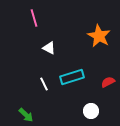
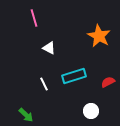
cyan rectangle: moved 2 px right, 1 px up
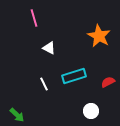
green arrow: moved 9 px left
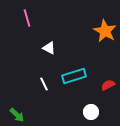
pink line: moved 7 px left
orange star: moved 6 px right, 5 px up
red semicircle: moved 3 px down
white circle: moved 1 px down
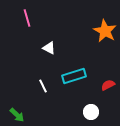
white line: moved 1 px left, 2 px down
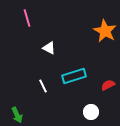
green arrow: rotated 21 degrees clockwise
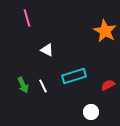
white triangle: moved 2 px left, 2 px down
green arrow: moved 6 px right, 30 px up
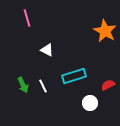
white circle: moved 1 px left, 9 px up
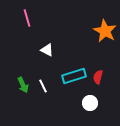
red semicircle: moved 10 px left, 8 px up; rotated 48 degrees counterclockwise
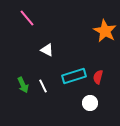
pink line: rotated 24 degrees counterclockwise
